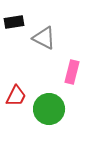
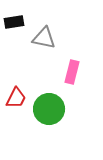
gray triangle: rotated 15 degrees counterclockwise
red trapezoid: moved 2 px down
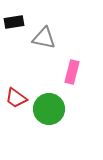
red trapezoid: rotated 100 degrees clockwise
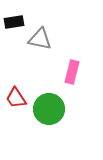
gray triangle: moved 4 px left, 1 px down
red trapezoid: rotated 20 degrees clockwise
